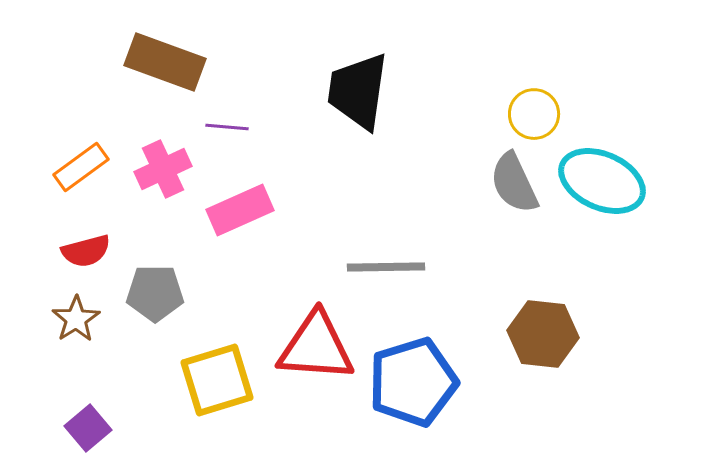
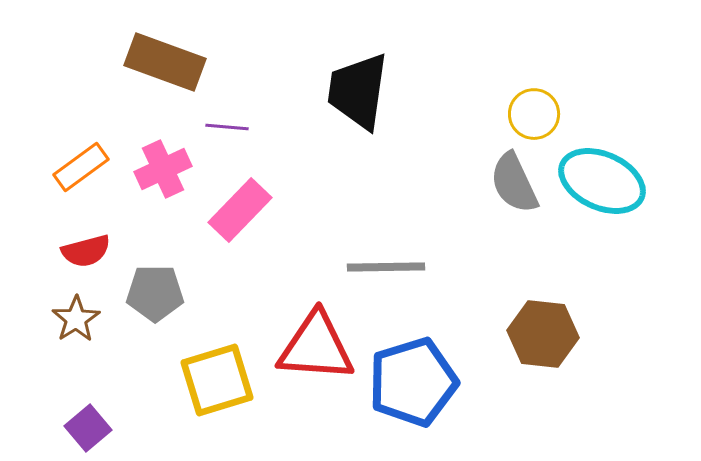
pink rectangle: rotated 22 degrees counterclockwise
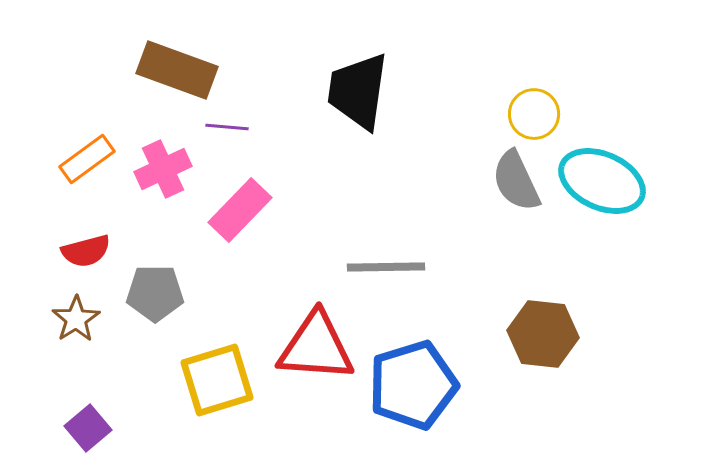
brown rectangle: moved 12 px right, 8 px down
orange rectangle: moved 6 px right, 8 px up
gray semicircle: moved 2 px right, 2 px up
blue pentagon: moved 3 px down
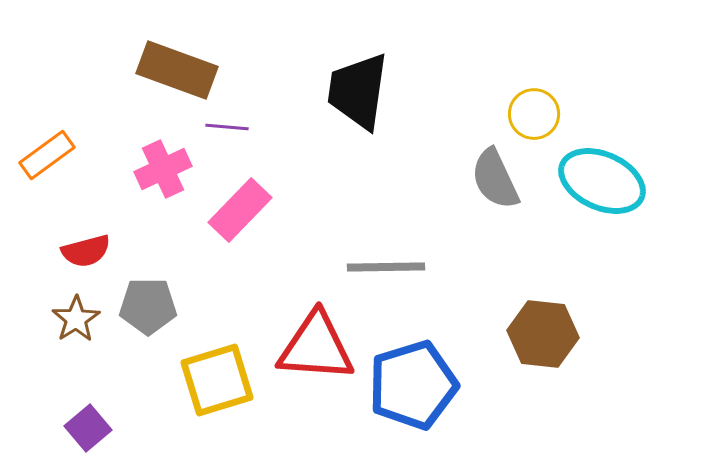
orange rectangle: moved 40 px left, 4 px up
gray semicircle: moved 21 px left, 2 px up
gray pentagon: moved 7 px left, 13 px down
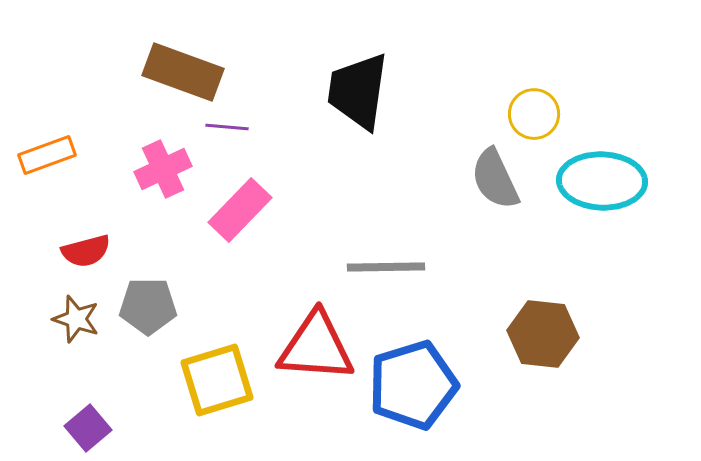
brown rectangle: moved 6 px right, 2 px down
orange rectangle: rotated 16 degrees clockwise
cyan ellipse: rotated 22 degrees counterclockwise
brown star: rotated 21 degrees counterclockwise
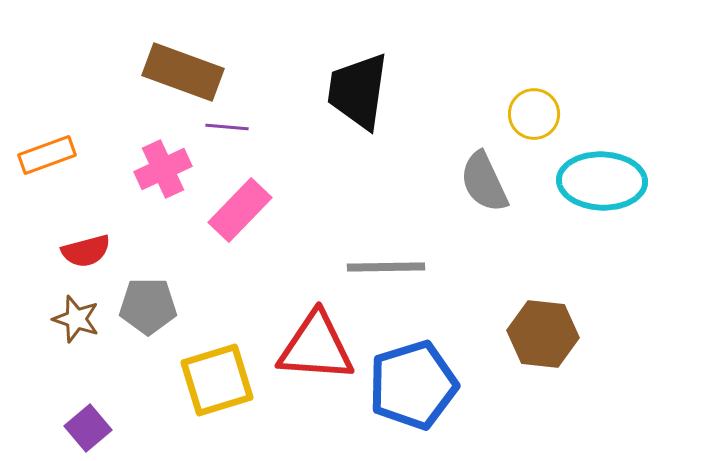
gray semicircle: moved 11 px left, 3 px down
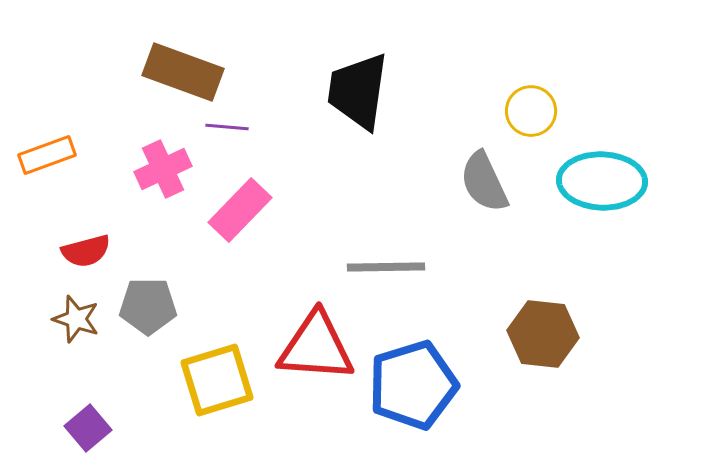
yellow circle: moved 3 px left, 3 px up
